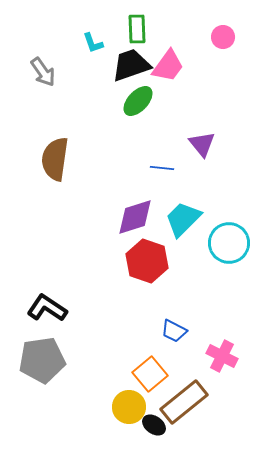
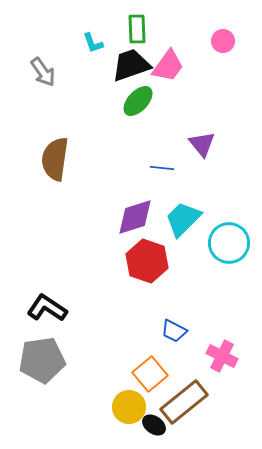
pink circle: moved 4 px down
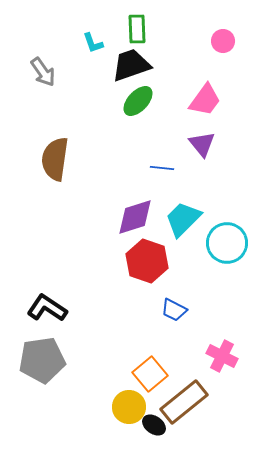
pink trapezoid: moved 37 px right, 34 px down
cyan circle: moved 2 px left
blue trapezoid: moved 21 px up
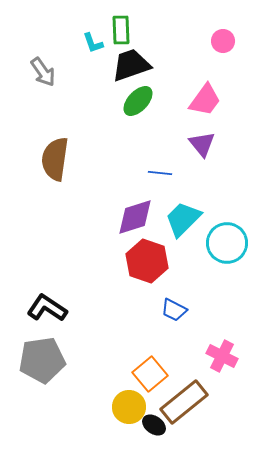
green rectangle: moved 16 px left, 1 px down
blue line: moved 2 px left, 5 px down
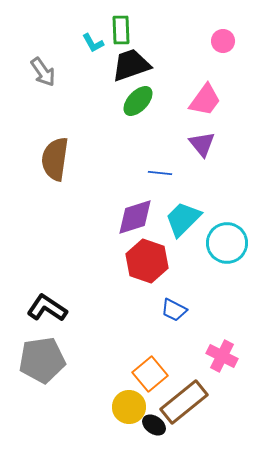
cyan L-shape: rotated 10 degrees counterclockwise
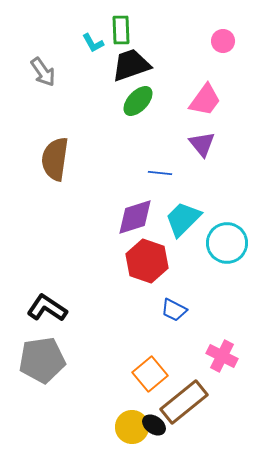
yellow circle: moved 3 px right, 20 px down
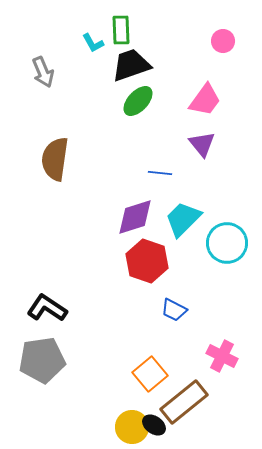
gray arrow: rotated 12 degrees clockwise
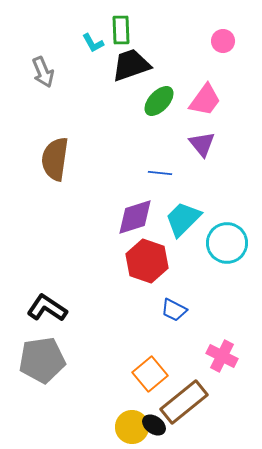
green ellipse: moved 21 px right
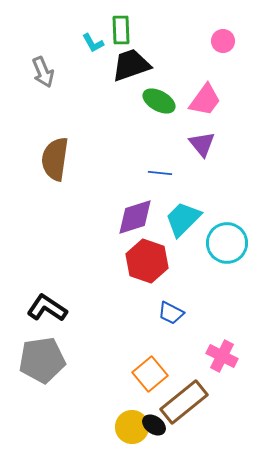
green ellipse: rotated 76 degrees clockwise
blue trapezoid: moved 3 px left, 3 px down
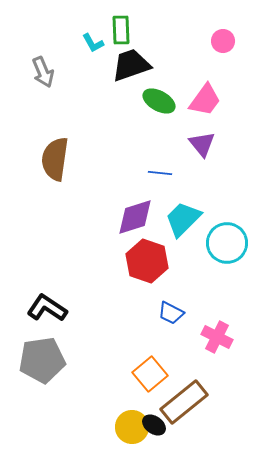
pink cross: moved 5 px left, 19 px up
